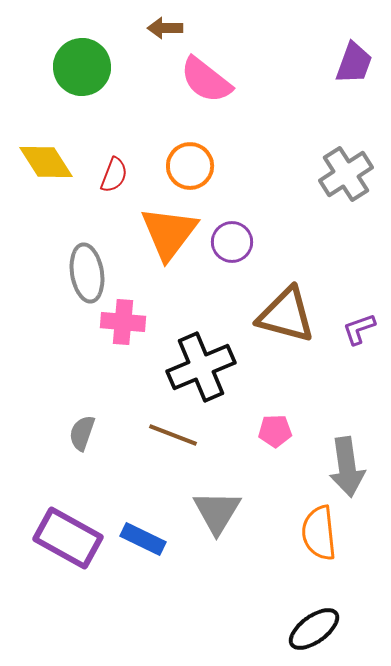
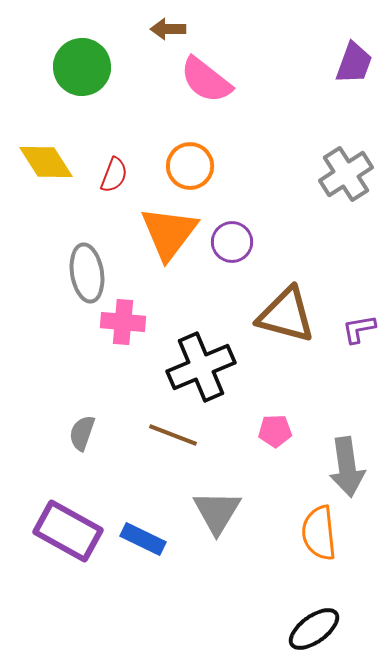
brown arrow: moved 3 px right, 1 px down
purple L-shape: rotated 9 degrees clockwise
purple rectangle: moved 7 px up
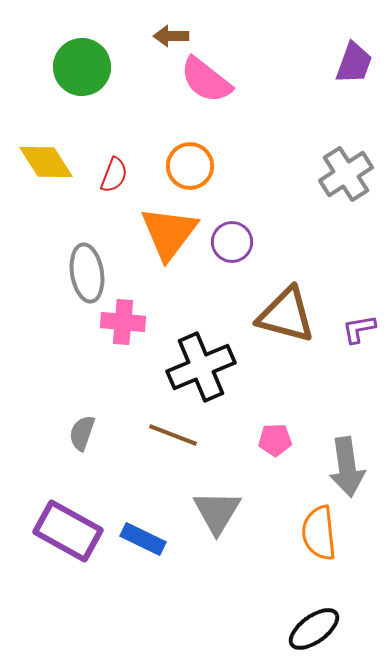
brown arrow: moved 3 px right, 7 px down
pink pentagon: moved 9 px down
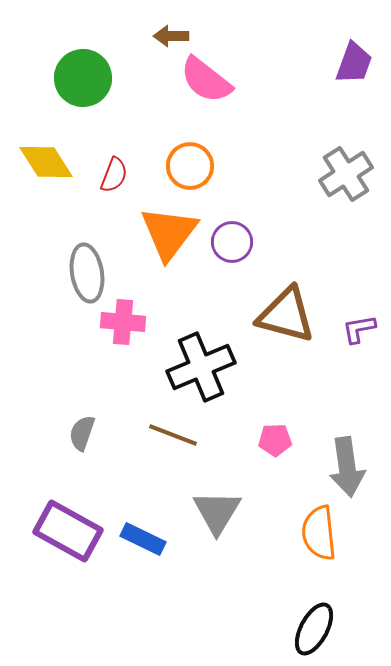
green circle: moved 1 px right, 11 px down
black ellipse: rotated 26 degrees counterclockwise
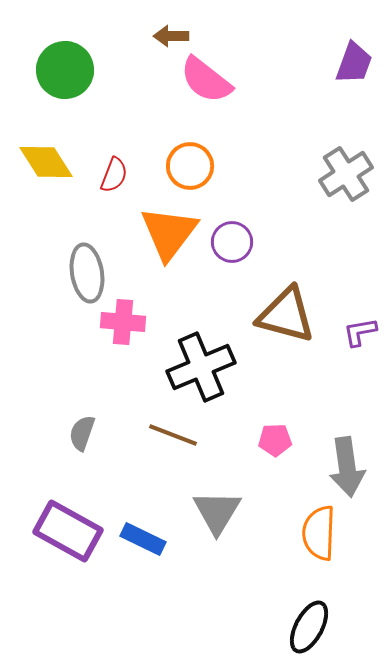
green circle: moved 18 px left, 8 px up
purple L-shape: moved 1 px right, 3 px down
orange semicircle: rotated 8 degrees clockwise
black ellipse: moved 5 px left, 2 px up
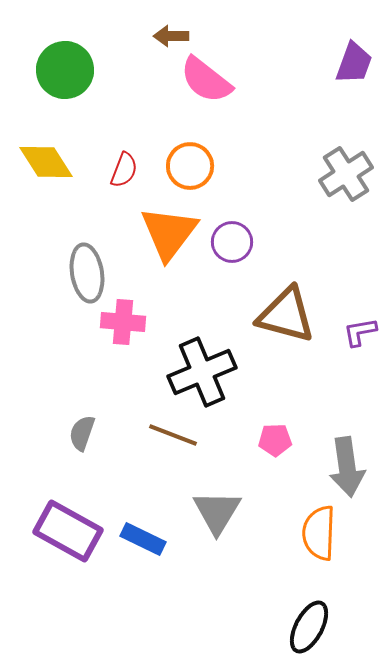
red semicircle: moved 10 px right, 5 px up
black cross: moved 1 px right, 5 px down
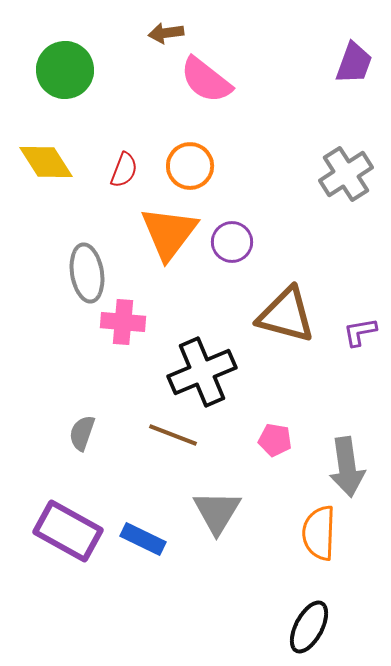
brown arrow: moved 5 px left, 3 px up; rotated 8 degrees counterclockwise
pink pentagon: rotated 12 degrees clockwise
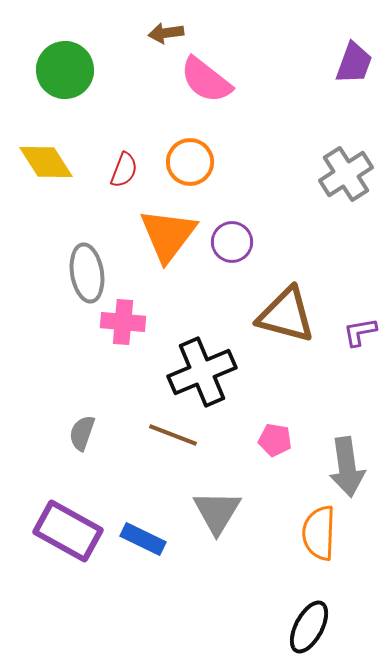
orange circle: moved 4 px up
orange triangle: moved 1 px left, 2 px down
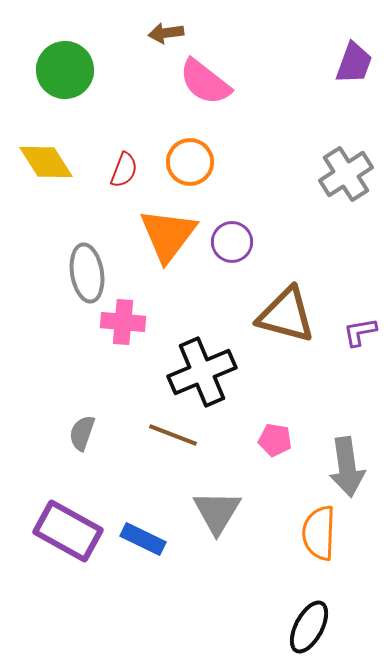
pink semicircle: moved 1 px left, 2 px down
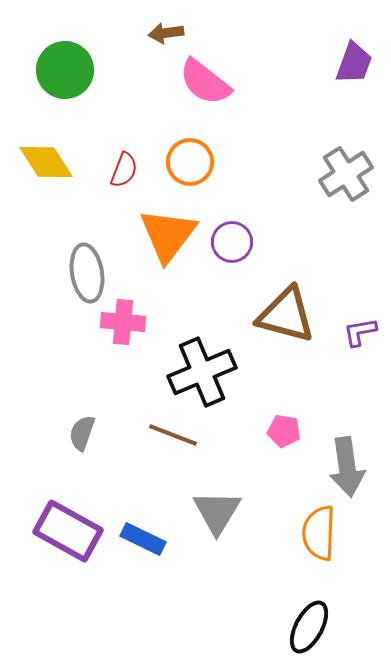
pink pentagon: moved 9 px right, 9 px up
